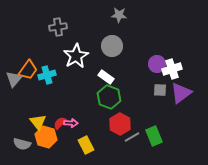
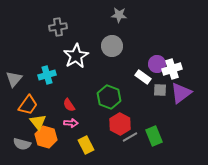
orange trapezoid: moved 35 px down
white rectangle: moved 37 px right
red semicircle: moved 9 px right, 18 px up; rotated 80 degrees counterclockwise
gray line: moved 2 px left
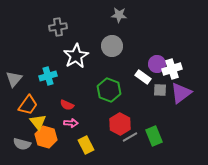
cyan cross: moved 1 px right, 1 px down
green hexagon: moved 7 px up
red semicircle: moved 2 px left; rotated 32 degrees counterclockwise
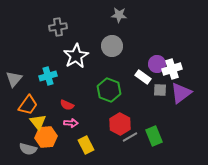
orange hexagon: rotated 20 degrees counterclockwise
gray semicircle: moved 6 px right, 5 px down
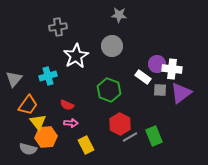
white cross: rotated 24 degrees clockwise
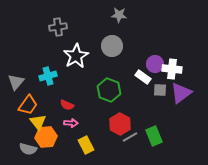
purple circle: moved 2 px left
gray triangle: moved 2 px right, 3 px down
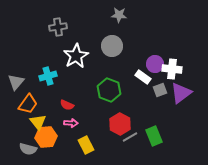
gray square: rotated 24 degrees counterclockwise
orange trapezoid: moved 1 px up
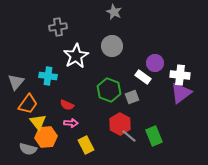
gray star: moved 5 px left, 3 px up; rotated 21 degrees clockwise
purple circle: moved 1 px up
white cross: moved 8 px right, 6 px down
cyan cross: rotated 24 degrees clockwise
gray square: moved 28 px left, 7 px down
gray line: moved 1 px left, 1 px up; rotated 70 degrees clockwise
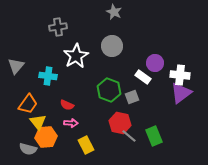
gray triangle: moved 16 px up
red hexagon: moved 1 px up; rotated 15 degrees counterclockwise
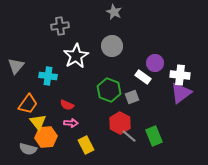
gray cross: moved 2 px right, 1 px up
red hexagon: rotated 15 degrees clockwise
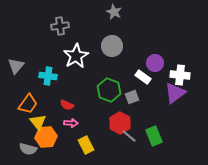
purple triangle: moved 6 px left
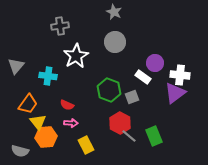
gray circle: moved 3 px right, 4 px up
gray semicircle: moved 8 px left, 2 px down
